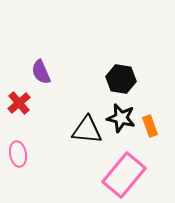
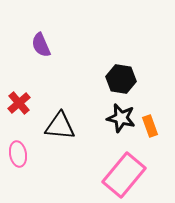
purple semicircle: moved 27 px up
black triangle: moved 27 px left, 4 px up
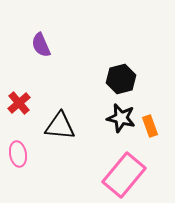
black hexagon: rotated 24 degrees counterclockwise
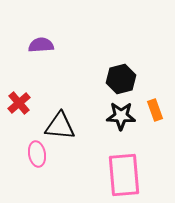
purple semicircle: rotated 110 degrees clockwise
black star: moved 2 px up; rotated 12 degrees counterclockwise
orange rectangle: moved 5 px right, 16 px up
pink ellipse: moved 19 px right
pink rectangle: rotated 45 degrees counterclockwise
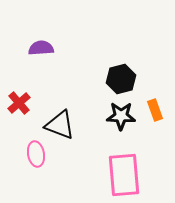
purple semicircle: moved 3 px down
black triangle: moved 1 px up; rotated 16 degrees clockwise
pink ellipse: moved 1 px left
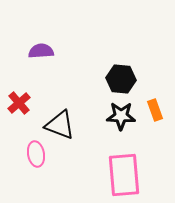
purple semicircle: moved 3 px down
black hexagon: rotated 20 degrees clockwise
